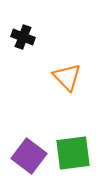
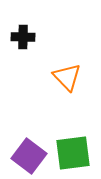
black cross: rotated 20 degrees counterclockwise
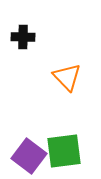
green square: moved 9 px left, 2 px up
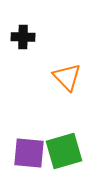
green square: rotated 9 degrees counterclockwise
purple square: moved 3 px up; rotated 32 degrees counterclockwise
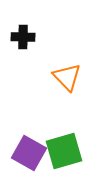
purple square: rotated 24 degrees clockwise
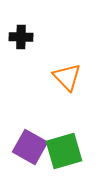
black cross: moved 2 px left
purple square: moved 1 px right, 6 px up
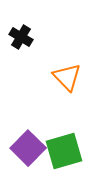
black cross: rotated 30 degrees clockwise
purple square: moved 2 px left, 1 px down; rotated 16 degrees clockwise
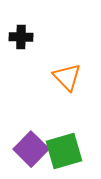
black cross: rotated 30 degrees counterclockwise
purple square: moved 3 px right, 1 px down
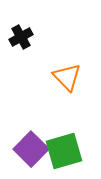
black cross: rotated 30 degrees counterclockwise
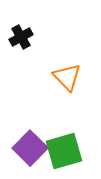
purple square: moved 1 px left, 1 px up
